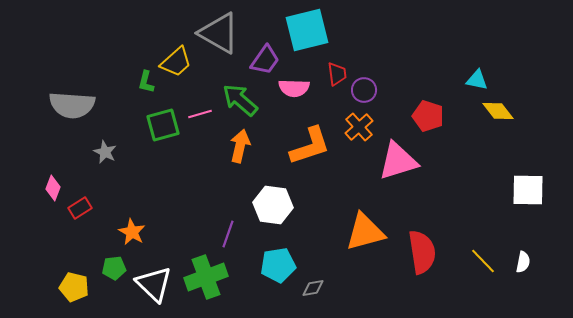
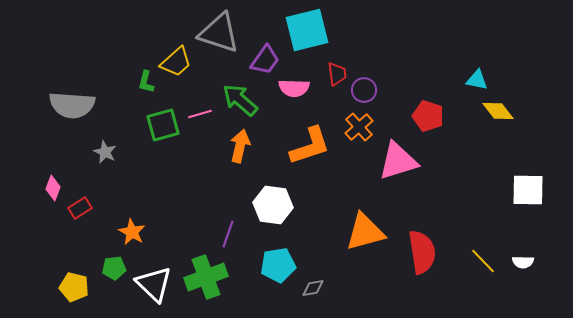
gray triangle: rotated 12 degrees counterclockwise
white semicircle: rotated 80 degrees clockwise
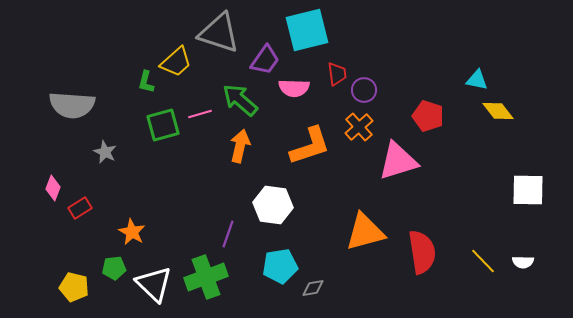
cyan pentagon: moved 2 px right, 1 px down
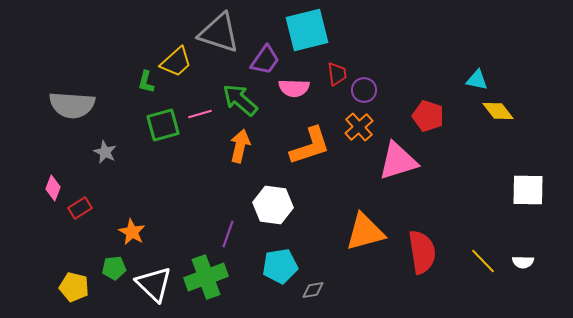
gray diamond: moved 2 px down
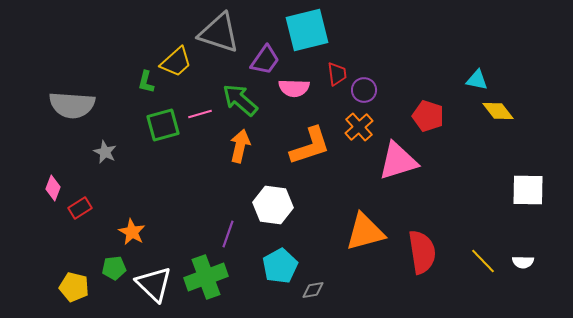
cyan pentagon: rotated 20 degrees counterclockwise
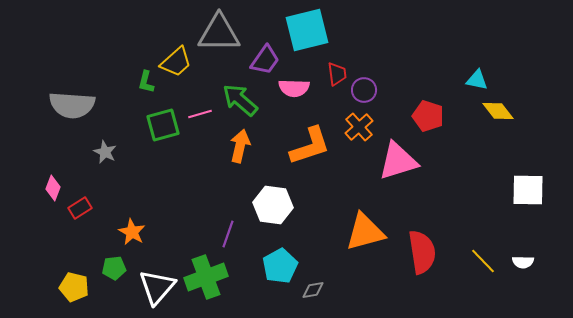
gray triangle: rotated 18 degrees counterclockwise
white triangle: moved 3 px right, 3 px down; rotated 27 degrees clockwise
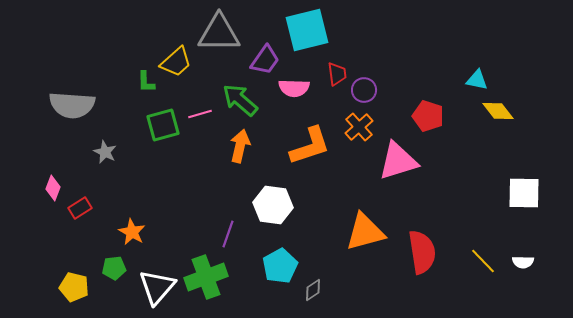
green L-shape: rotated 15 degrees counterclockwise
white square: moved 4 px left, 3 px down
gray diamond: rotated 25 degrees counterclockwise
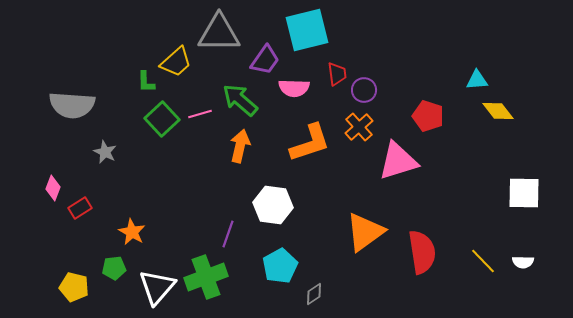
cyan triangle: rotated 15 degrees counterclockwise
green square: moved 1 px left, 6 px up; rotated 28 degrees counterclockwise
orange L-shape: moved 3 px up
orange triangle: rotated 21 degrees counterclockwise
gray diamond: moved 1 px right, 4 px down
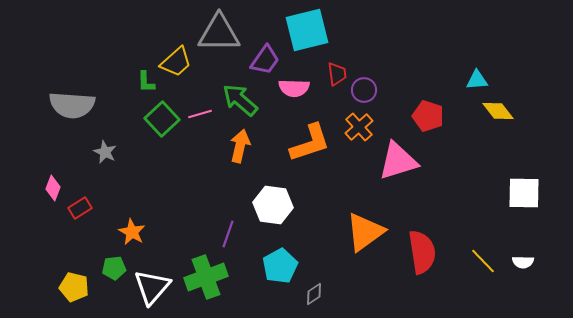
white triangle: moved 5 px left
